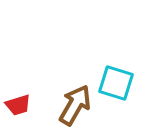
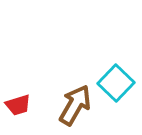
cyan square: rotated 27 degrees clockwise
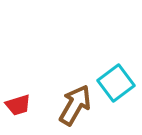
cyan square: rotated 9 degrees clockwise
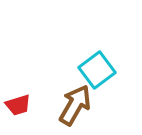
cyan square: moved 19 px left, 13 px up
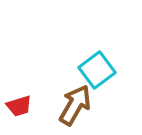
red trapezoid: moved 1 px right, 1 px down
